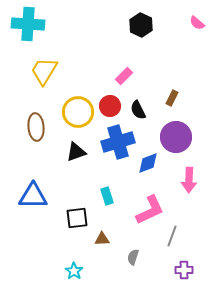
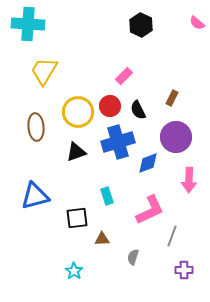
blue triangle: moved 2 px right; rotated 16 degrees counterclockwise
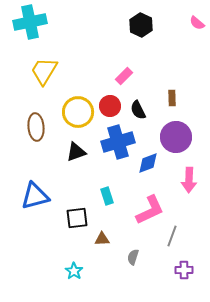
cyan cross: moved 2 px right, 2 px up; rotated 16 degrees counterclockwise
brown rectangle: rotated 28 degrees counterclockwise
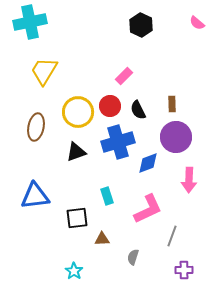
brown rectangle: moved 6 px down
brown ellipse: rotated 16 degrees clockwise
blue triangle: rotated 8 degrees clockwise
pink L-shape: moved 2 px left, 1 px up
